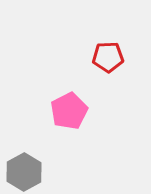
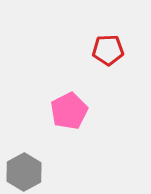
red pentagon: moved 7 px up
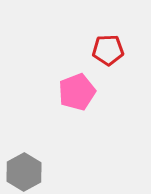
pink pentagon: moved 8 px right, 19 px up; rotated 6 degrees clockwise
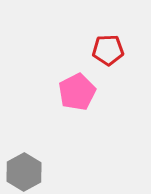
pink pentagon: rotated 6 degrees counterclockwise
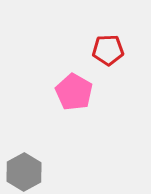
pink pentagon: moved 3 px left; rotated 15 degrees counterclockwise
